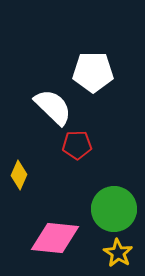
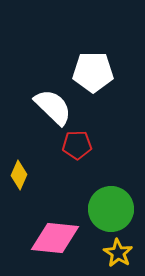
green circle: moved 3 px left
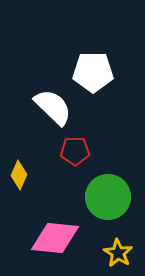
red pentagon: moved 2 px left, 6 px down
green circle: moved 3 px left, 12 px up
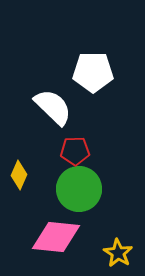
green circle: moved 29 px left, 8 px up
pink diamond: moved 1 px right, 1 px up
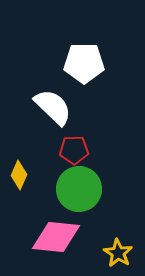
white pentagon: moved 9 px left, 9 px up
red pentagon: moved 1 px left, 1 px up
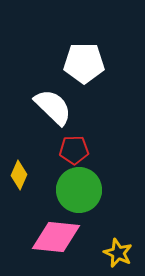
green circle: moved 1 px down
yellow star: rotated 8 degrees counterclockwise
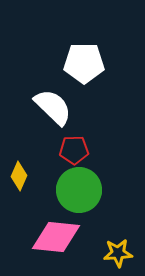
yellow diamond: moved 1 px down
yellow star: rotated 28 degrees counterclockwise
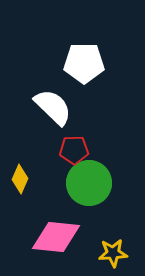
yellow diamond: moved 1 px right, 3 px down
green circle: moved 10 px right, 7 px up
yellow star: moved 5 px left
